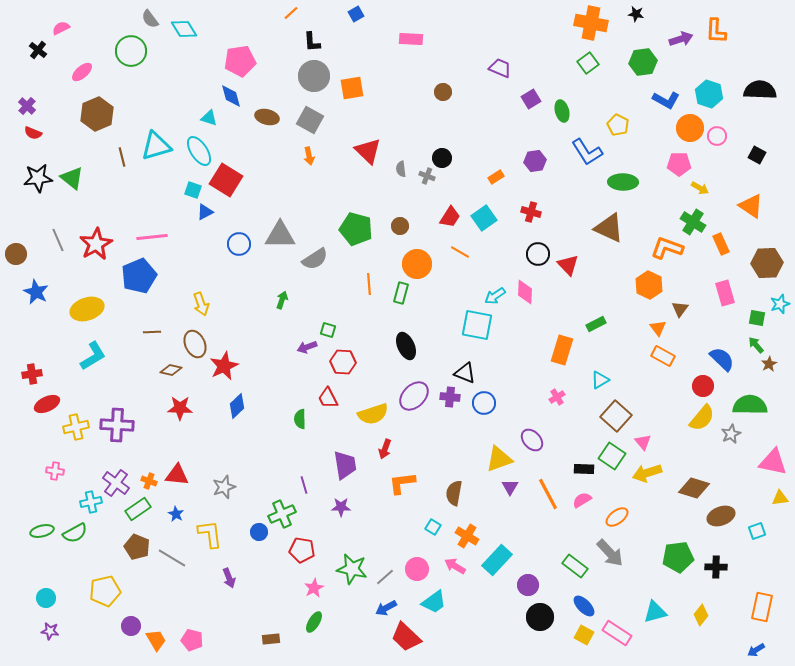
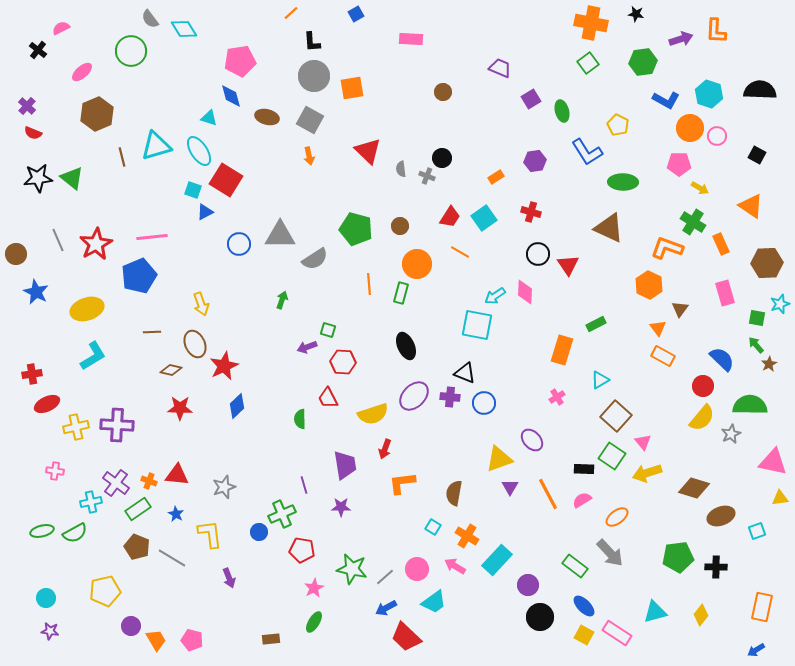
red triangle at (568, 265): rotated 10 degrees clockwise
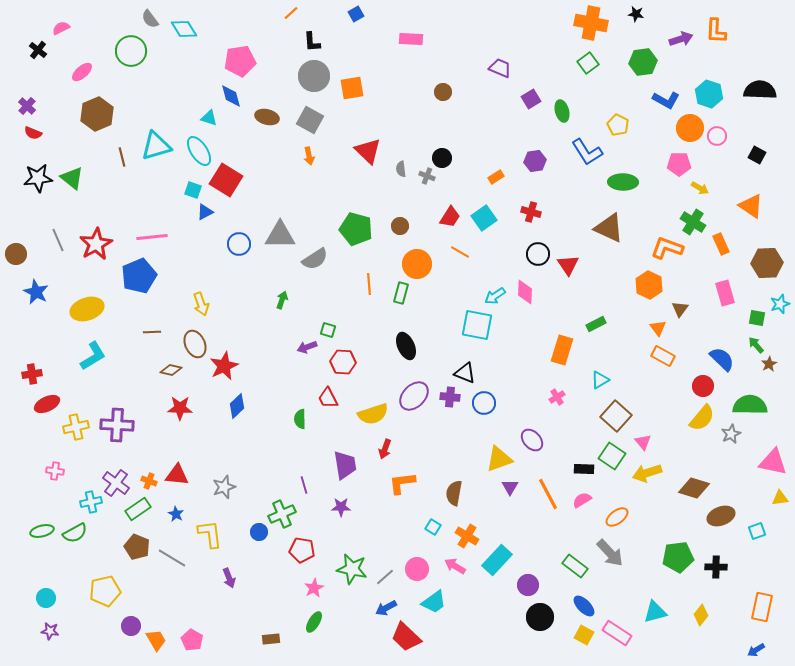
pink pentagon at (192, 640): rotated 15 degrees clockwise
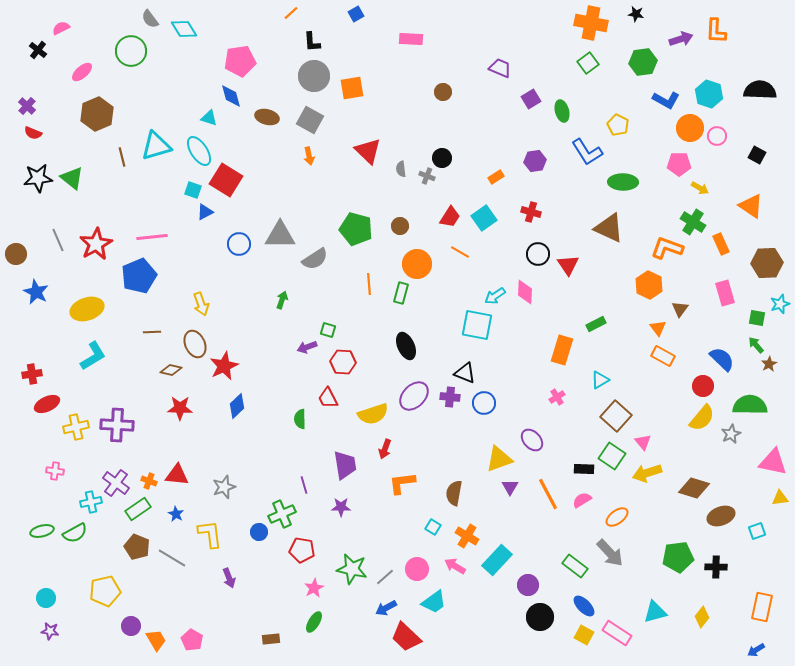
yellow diamond at (701, 615): moved 1 px right, 2 px down
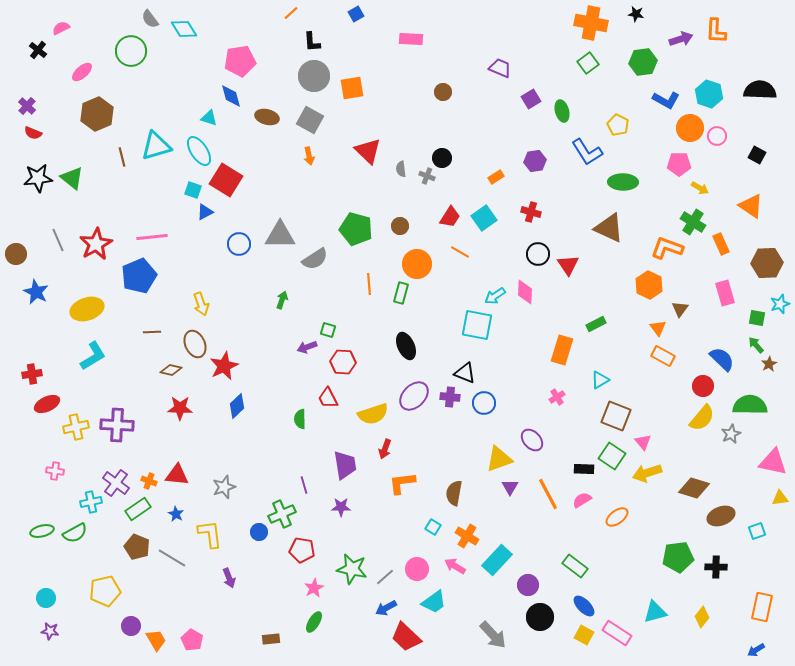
brown square at (616, 416): rotated 20 degrees counterclockwise
gray arrow at (610, 553): moved 117 px left, 82 px down
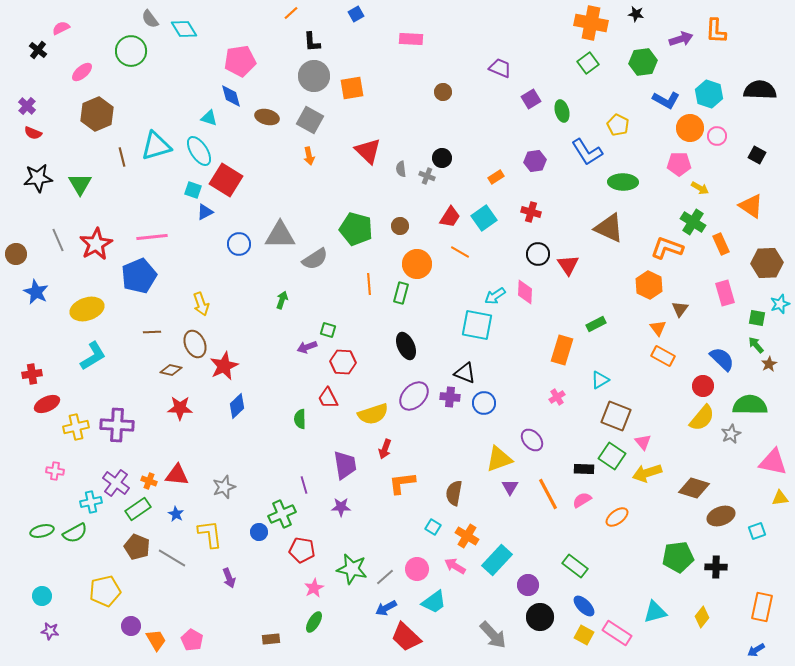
green triangle at (72, 178): moved 8 px right, 6 px down; rotated 20 degrees clockwise
cyan circle at (46, 598): moved 4 px left, 2 px up
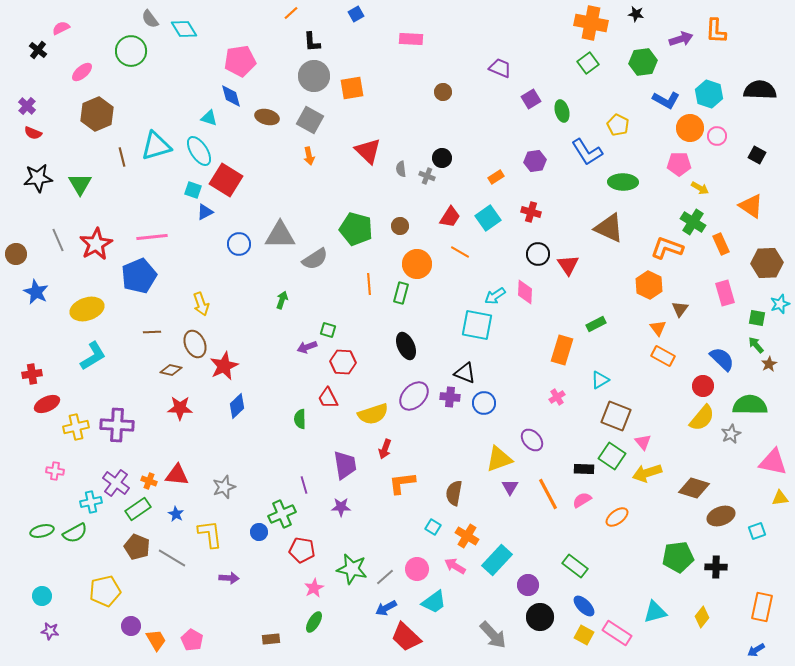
cyan square at (484, 218): moved 4 px right
purple arrow at (229, 578): rotated 66 degrees counterclockwise
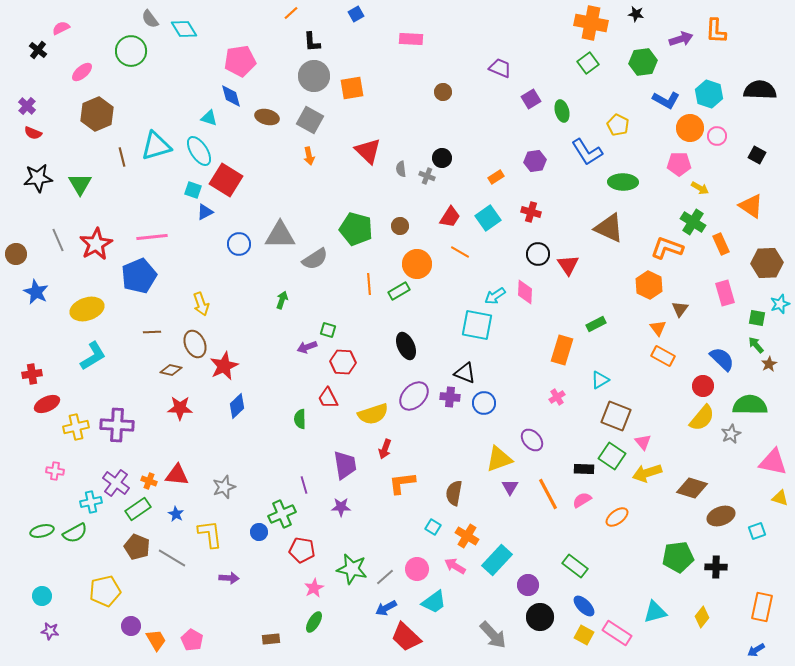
green rectangle at (401, 293): moved 2 px left, 2 px up; rotated 45 degrees clockwise
brown diamond at (694, 488): moved 2 px left
yellow triangle at (780, 498): rotated 24 degrees clockwise
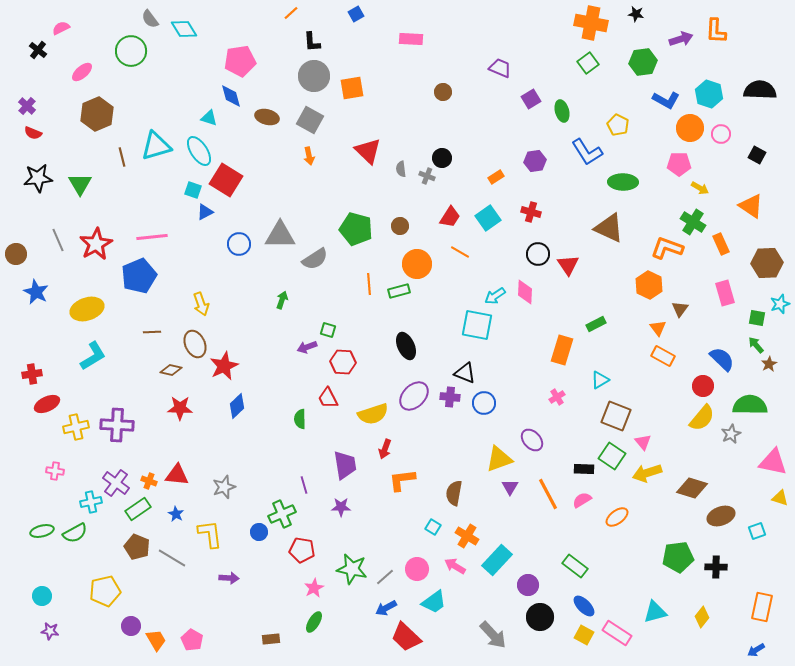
pink circle at (717, 136): moved 4 px right, 2 px up
green rectangle at (399, 291): rotated 15 degrees clockwise
orange L-shape at (402, 483): moved 3 px up
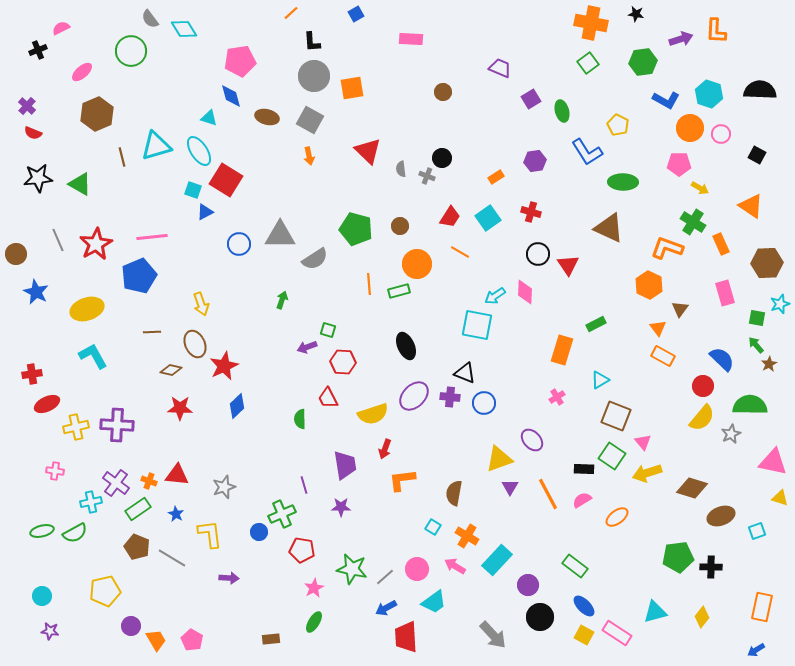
black cross at (38, 50): rotated 30 degrees clockwise
green triangle at (80, 184): rotated 30 degrees counterclockwise
cyan L-shape at (93, 356): rotated 88 degrees counterclockwise
black cross at (716, 567): moved 5 px left
red trapezoid at (406, 637): rotated 44 degrees clockwise
